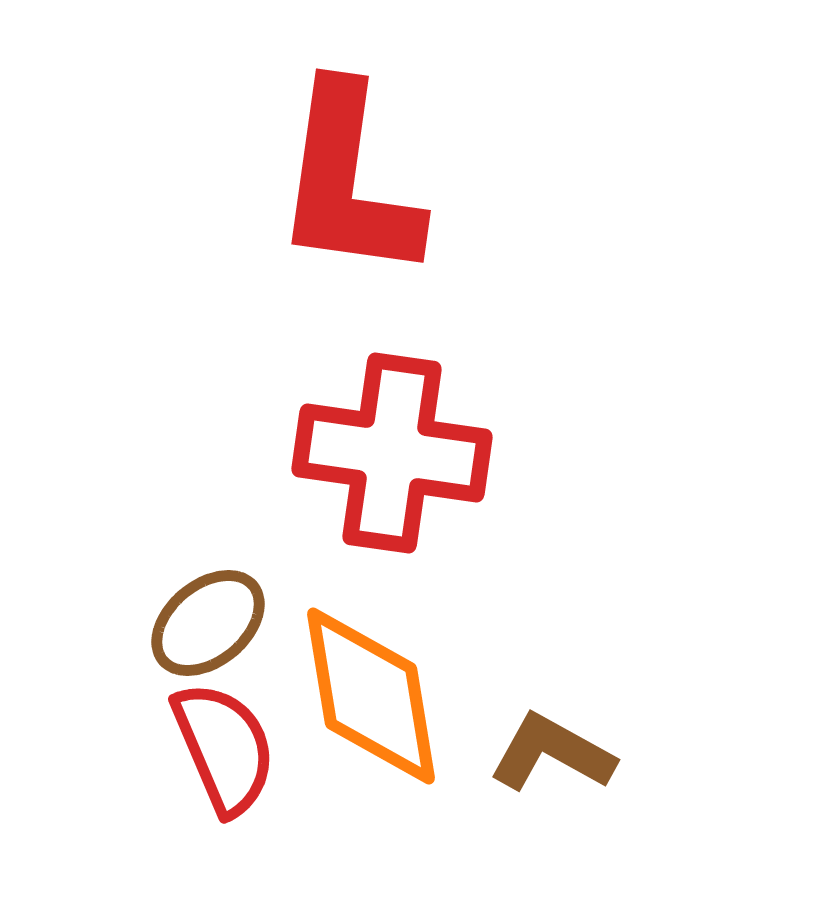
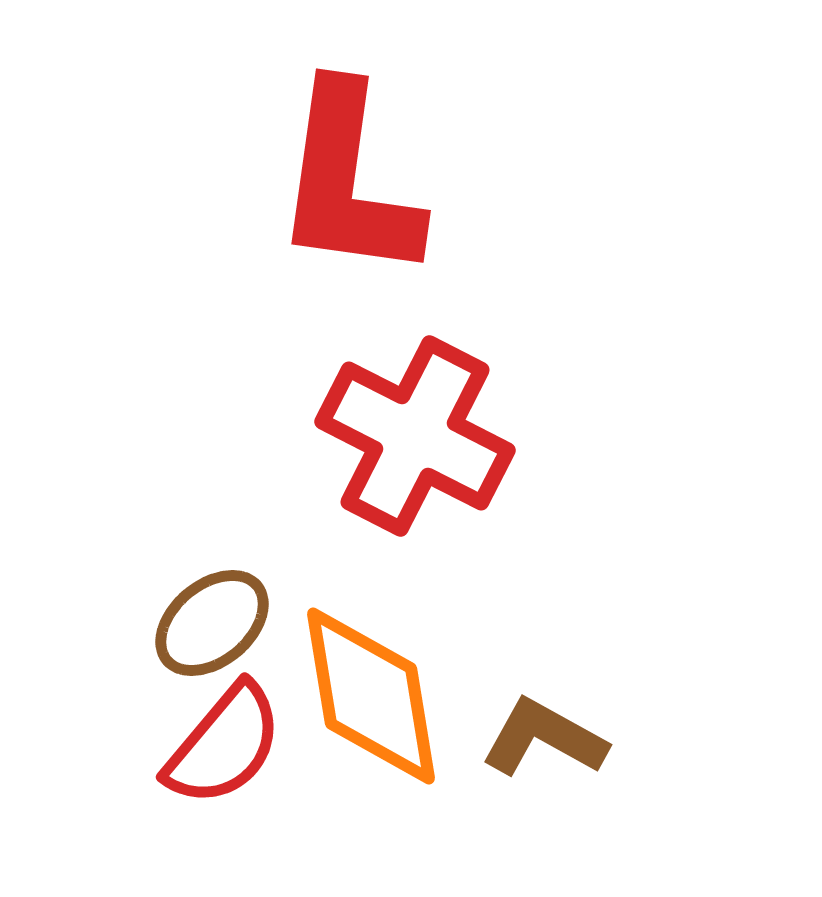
red cross: moved 23 px right, 17 px up; rotated 19 degrees clockwise
brown ellipse: moved 4 px right
red semicircle: moved 3 px up; rotated 63 degrees clockwise
brown L-shape: moved 8 px left, 15 px up
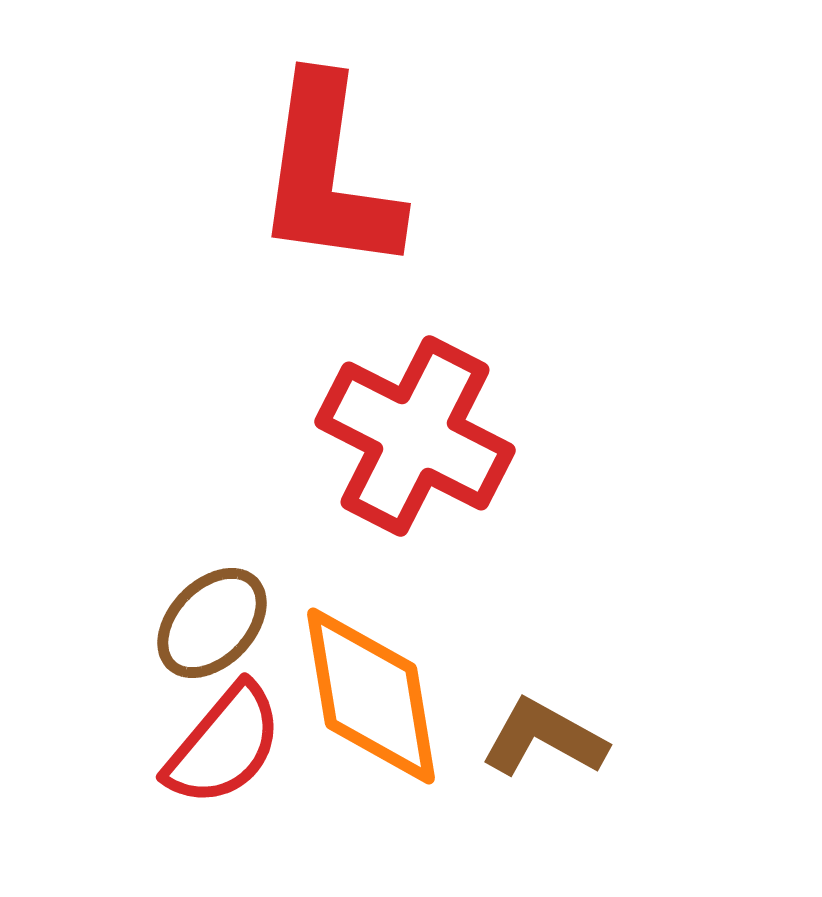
red L-shape: moved 20 px left, 7 px up
brown ellipse: rotated 6 degrees counterclockwise
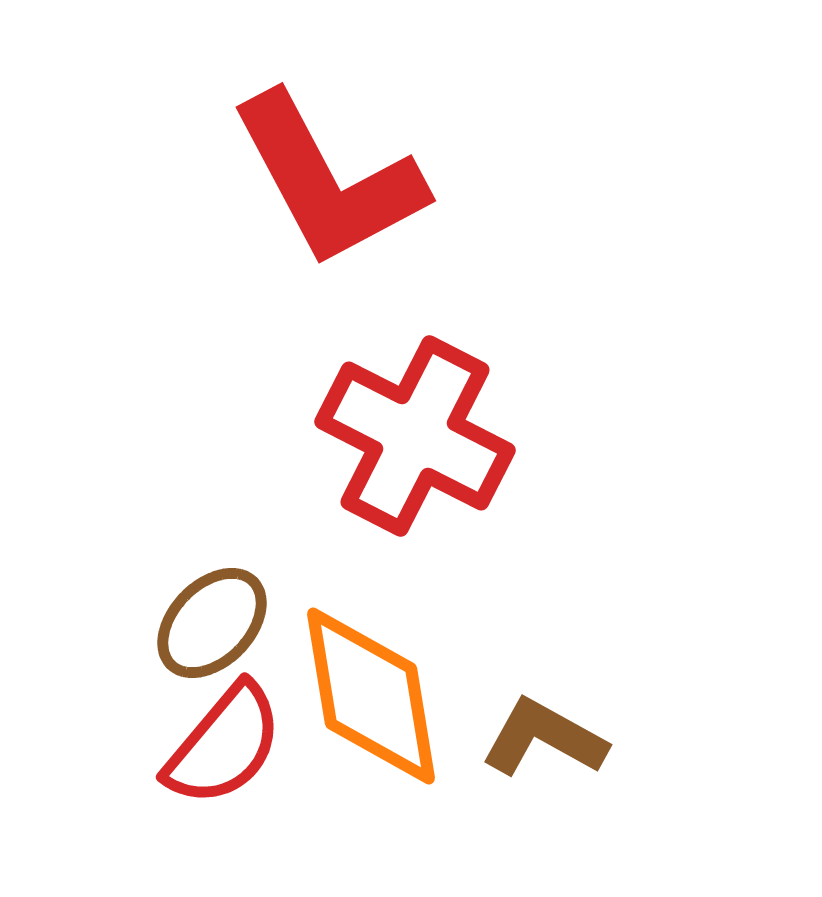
red L-shape: moved 5 px down; rotated 36 degrees counterclockwise
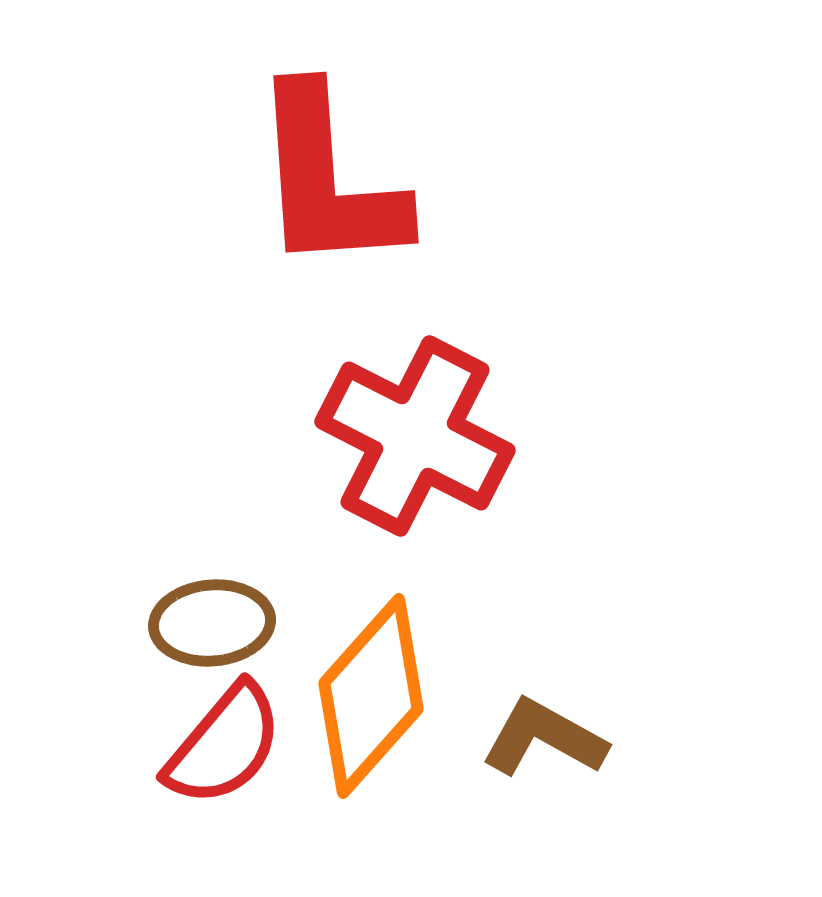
red L-shape: rotated 24 degrees clockwise
brown ellipse: rotated 41 degrees clockwise
orange diamond: rotated 51 degrees clockwise
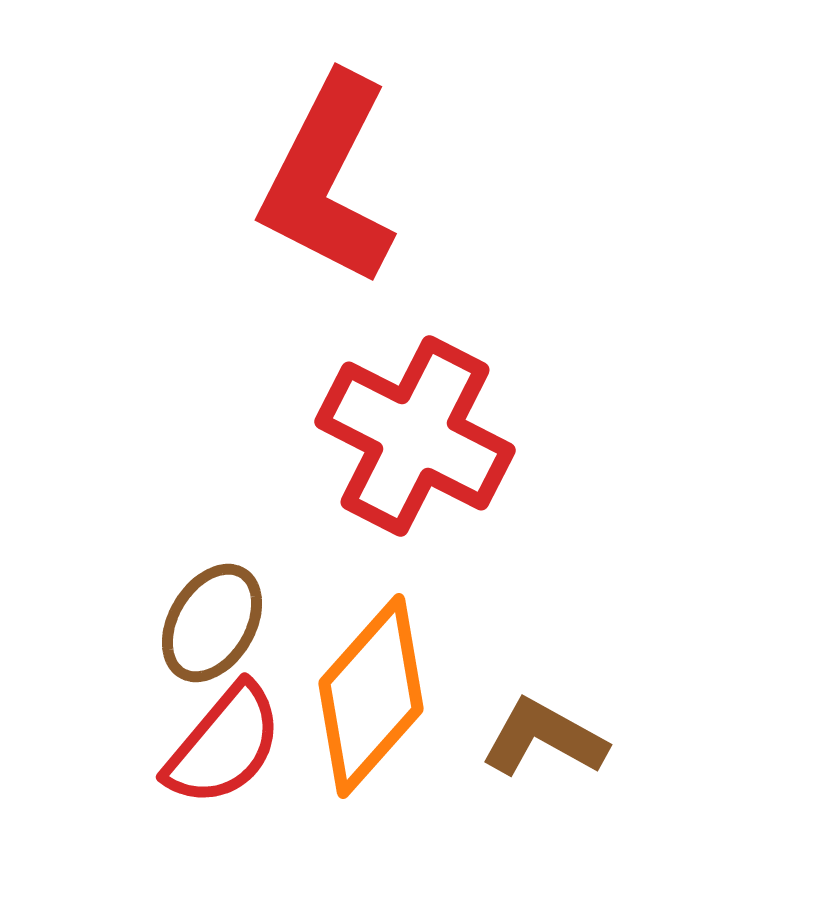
red L-shape: rotated 31 degrees clockwise
brown ellipse: rotated 54 degrees counterclockwise
